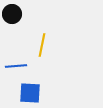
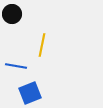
blue line: rotated 15 degrees clockwise
blue square: rotated 25 degrees counterclockwise
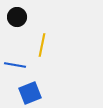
black circle: moved 5 px right, 3 px down
blue line: moved 1 px left, 1 px up
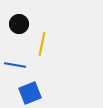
black circle: moved 2 px right, 7 px down
yellow line: moved 1 px up
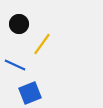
yellow line: rotated 25 degrees clockwise
blue line: rotated 15 degrees clockwise
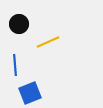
yellow line: moved 6 px right, 2 px up; rotated 30 degrees clockwise
blue line: rotated 60 degrees clockwise
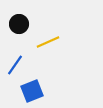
blue line: rotated 40 degrees clockwise
blue square: moved 2 px right, 2 px up
